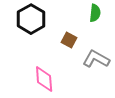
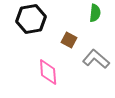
black hexagon: rotated 20 degrees clockwise
gray L-shape: rotated 12 degrees clockwise
pink diamond: moved 4 px right, 7 px up
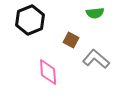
green semicircle: rotated 78 degrees clockwise
black hexagon: moved 1 px left, 1 px down; rotated 12 degrees counterclockwise
brown square: moved 2 px right
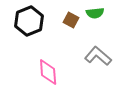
black hexagon: moved 1 px left, 1 px down
brown square: moved 20 px up
gray L-shape: moved 2 px right, 3 px up
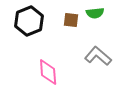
brown square: rotated 21 degrees counterclockwise
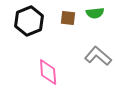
brown square: moved 3 px left, 2 px up
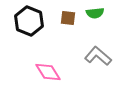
black hexagon: rotated 16 degrees counterclockwise
pink diamond: rotated 28 degrees counterclockwise
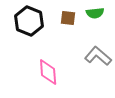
pink diamond: rotated 28 degrees clockwise
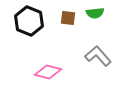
gray L-shape: rotated 8 degrees clockwise
pink diamond: rotated 72 degrees counterclockwise
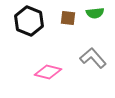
gray L-shape: moved 5 px left, 2 px down
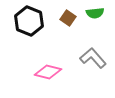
brown square: rotated 28 degrees clockwise
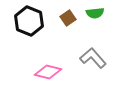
brown square: rotated 21 degrees clockwise
